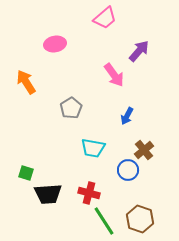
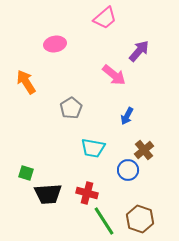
pink arrow: rotated 15 degrees counterclockwise
red cross: moved 2 px left
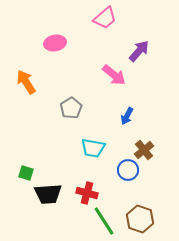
pink ellipse: moved 1 px up
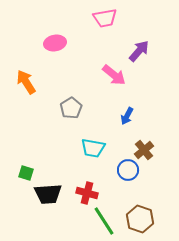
pink trapezoid: rotated 30 degrees clockwise
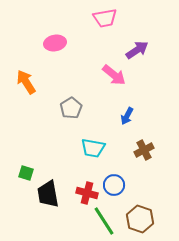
purple arrow: moved 2 px left, 1 px up; rotated 15 degrees clockwise
brown cross: rotated 12 degrees clockwise
blue circle: moved 14 px left, 15 px down
black trapezoid: rotated 84 degrees clockwise
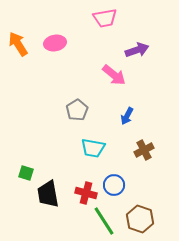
purple arrow: rotated 15 degrees clockwise
orange arrow: moved 8 px left, 38 px up
gray pentagon: moved 6 px right, 2 px down
red cross: moved 1 px left
